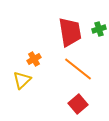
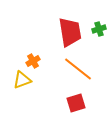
orange cross: moved 1 px left, 2 px down
yellow triangle: rotated 24 degrees clockwise
red square: moved 2 px left, 1 px up; rotated 24 degrees clockwise
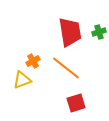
green cross: moved 3 px down
orange line: moved 12 px left, 1 px up
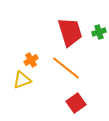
red trapezoid: rotated 8 degrees counterclockwise
orange cross: moved 2 px left, 1 px up
red square: rotated 18 degrees counterclockwise
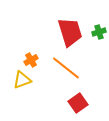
red square: moved 2 px right
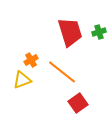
orange line: moved 4 px left, 4 px down
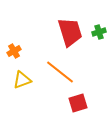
orange cross: moved 17 px left, 9 px up
orange line: moved 2 px left
red square: rotated 18 degrees clockwise
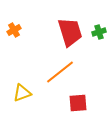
orange cross: moved 21 px up
orange line: rotated 76 degrees counterclockwise
yellow triangle: moved 13 px down
red square: rotated 12 degrees clockwise
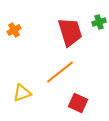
green cross: moved 10 px up
red square: rotated 30 degrees clockwise
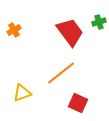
red trapezoid: rotated 20 degrees counterclockwise
orange line: moved 1 px right, 1 px down
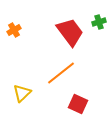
yellow triangle: rotated 24 degrees counterclockwise
red square: moved 1 px down
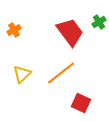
green cross: rotated 16 degrees counterclockwise
yellow triangle: moved 19 px up
red square: moved 3 px right, 1 px up
